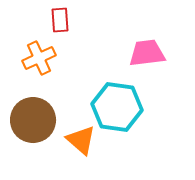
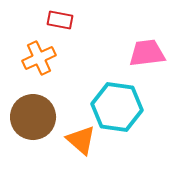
red rectangle: rotated 75 degrees counterclockwise
brown circle: moved 3 px up
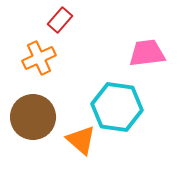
red rectangle: rotated 60 degrees counterclockwise
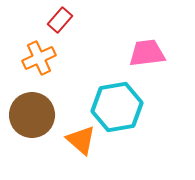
cyan hexagon: rotated 18 degrees counterclockwise
brown circle: moved 1 px left, 2 px up
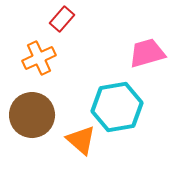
red rectangle: moved 2 px right, 1 px up
pink trapezoid: rotated 9 degrees counterclockwise
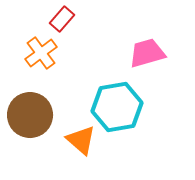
orange cross: moved 2 px right, 5 px up; rotated 12 degrees counterclockwise
brown circle: moved 2 px left
